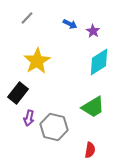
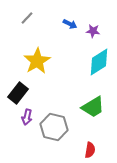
purple star: rotated 24 degrees counterclockwise
purple arrow: moved 2 px left, 1 px up
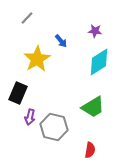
blue arrow: moved 9 px left, 17 px down; rotated 24 degrees clockwise
purple star: moved 2 px right
yellow star: moved 2 px up
black rectangle: rotated 15 degrees counterclockwise
purple arrow: moved 3 px right
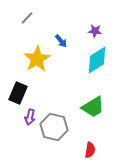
cyan diamond: moved 2 px left, 2 px up
